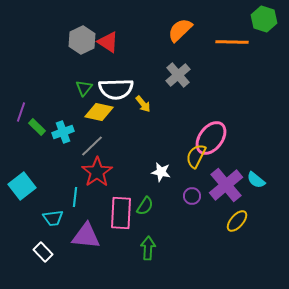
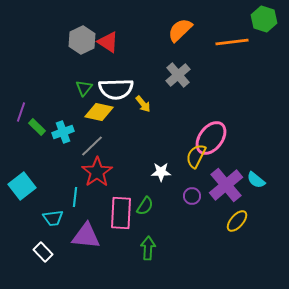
orange line: rotated 8 degrees counterclockwise
white star: rotated 12 degrees counterclockwise
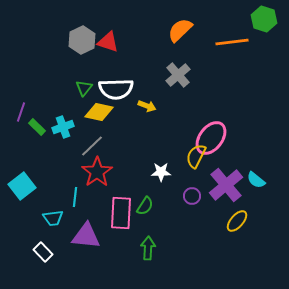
red triangle: rotated 15 degrees counterclockwise
yellow arrow: moved 4 px right, 2 px down; rotated 30 degrees counterclockwise
cyan cross: moved 5 px up
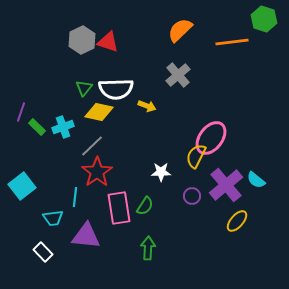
pink rectangle: moved 2 px left, 5 px up; rotated 12 degrees counterclockwise
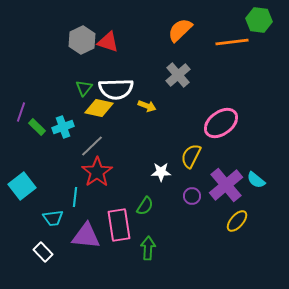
green hexagon: moved 5 px left, 1 px down; rotated 10 degrees counterclockwise
yellow diamond: moved 4 px up
pink ellipse: moved 10 px right, 15 px up; rotated 16 degrees clockwise
yellow semicircle: moved 5 px left
pink rectangle: moved 17 px down
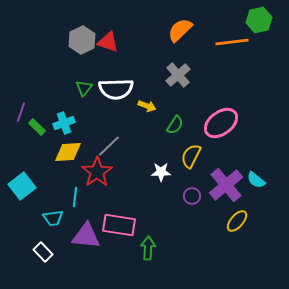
green hexagon: rotated 20 degrees counterclockwise
yellow diamond: moved 31 px left, 44 px down; rotated 16 degrees counterclockwise
cyan cross: moved 1 px right, 4 px up
gray line: moved 17 px right
green semicircle: moved 30 px right, 81 px up
pink rectangle: rotated 72 degrees counterclockwise
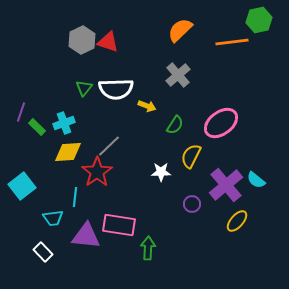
purple circle: moved 8 px down
